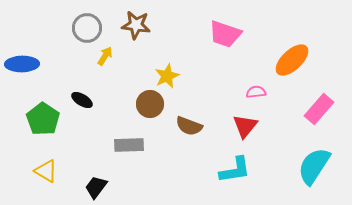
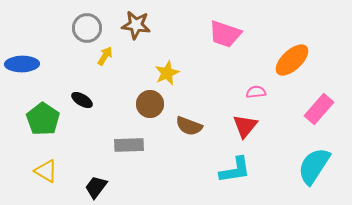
yellow star: moved 3 px up
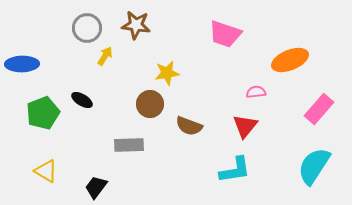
orange ellipse: moved 2 px left; rotated 21 degrees clockwise
yellow star: rotated 15 degrees clockwise
green pentagon: moved 6 px up; rotated 16 degrees clockwise
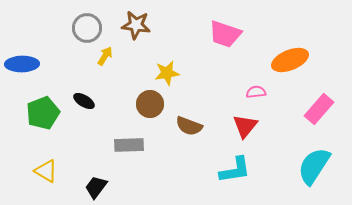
black ellipse: moved 2 px right, 1 px down
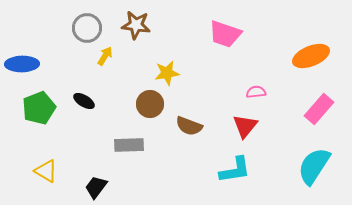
orange ellipse: moved 21 px right, 4 px up
green pentagon: moved 4 px left, 5 px up
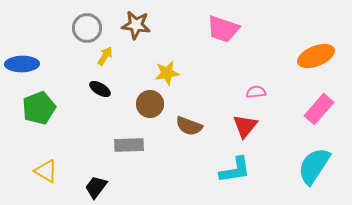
pink trapezoid: moved 2 px left, 5 px up
orange ellipse: moved 5 px right
black ellipse: moved 16 px right, 12 px up
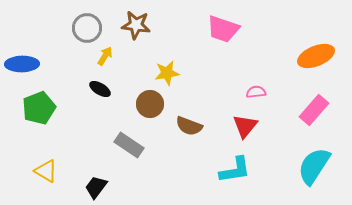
pink rectangle: moved 5 px left, 1 px down
gray rectangle: rotated 36 degrees clockwise
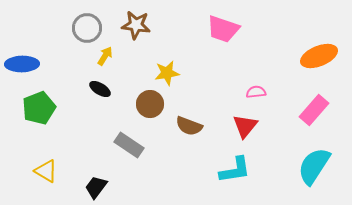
orange ellipse: moved 3 px right
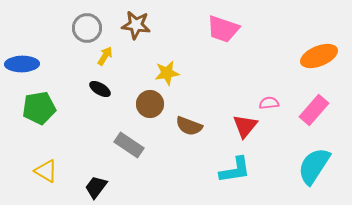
pink semicircle: moved 13 px right, 11 px down
green pentagon: rotated 12 degrees clockwise
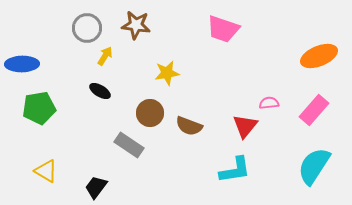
black ellipse: moved 2 px down
brown circle: moved 9 px down
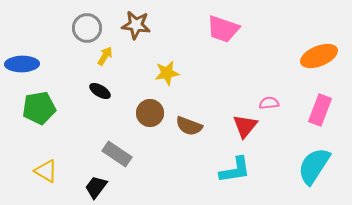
pink rectangle: moved 6 px right; rotated 20 degrees counterclockwise
gray rectangle: moved 12 px left, 9 px down
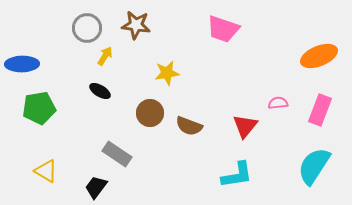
pink semicircle: moved 9 px right
cyan L-shape: moved 2 px right, 5 px down
